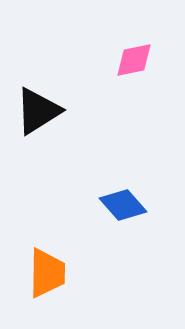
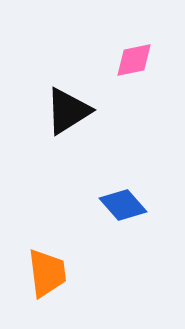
black triangle: moved 30 px right
orange trapezoid: rotated 8 degrees counterclockwise
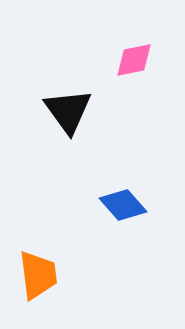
black triangle: rotated 34 degrees counterclockwise
orange trapezoid: moved 9 px left, 2 px down
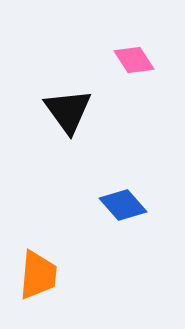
pink diamond: rotated 69 degrees clockwise
orange trapezoid: rotated 12 degrees clockwise
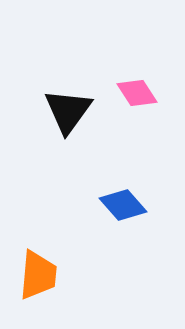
pink diamond: moved 3 px right, 33 px down
black triangle: rotated 12 degrees clockwise
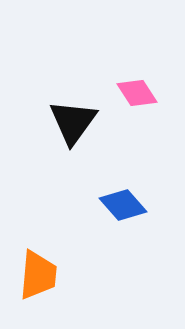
black triangle: moved 5 px right, 11 px down
